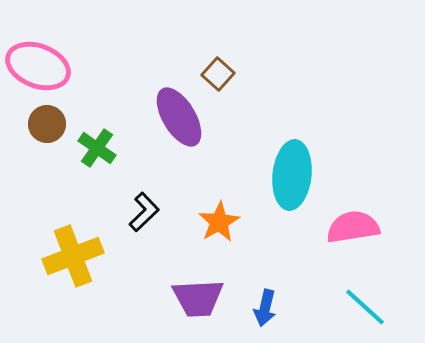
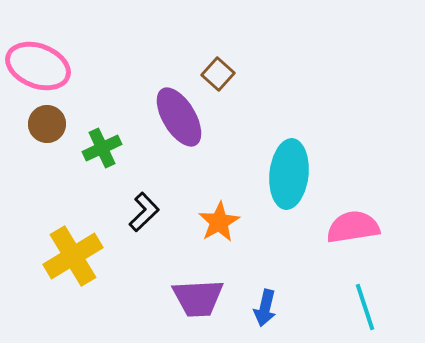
green cross: moved 5 px right; rotated 30 degrees clockwise
cyan ellipse: moved 3 px left, 1 px up
yellow cross: rotated 10 degrees counterclockwise
cyan line: rotated 30 degrees clockwise
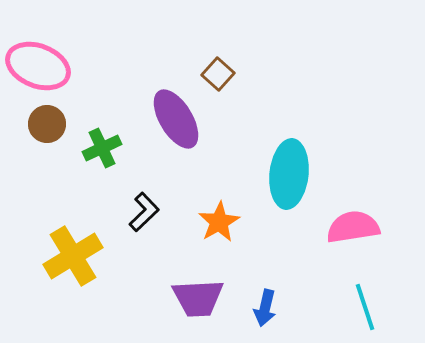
purple ellipse: moved 3 px left, 2 px down
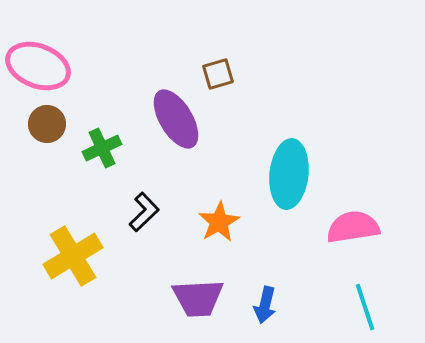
brown square: rotated 32 degrees clockwise
blue arrow: moved 3 px up
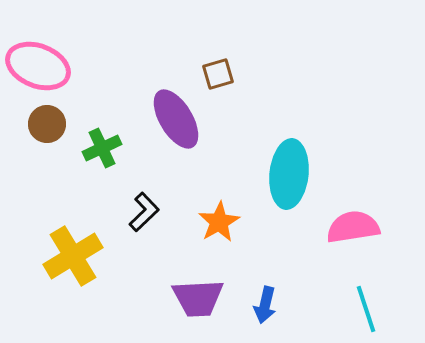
cyan line: moved 1 px right, 2 px down
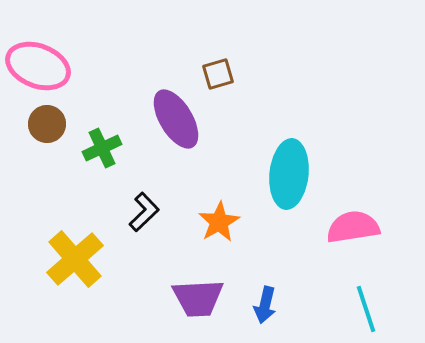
yellow cross: moved 2 px right, 3 px down; rotated 10 degrees counterclockwise
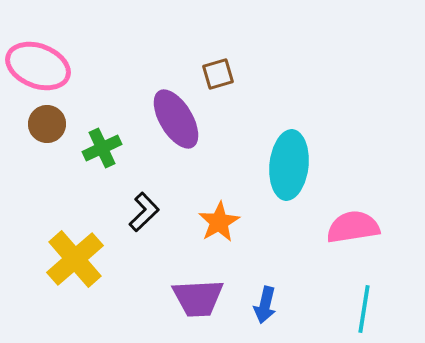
cyan ellipse: moved 9 px up
cyan line: moved 2 px left; rotated 27 degrees clockwise
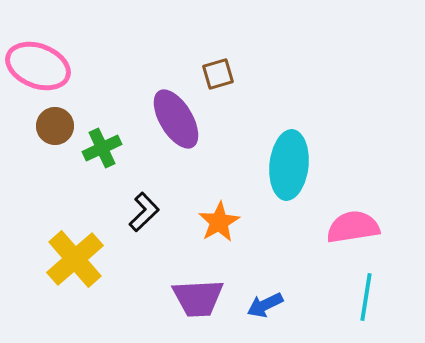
brown circle: moved 8 px right, 2 px down
blue arrow: rotated 51 degrees clockwise
cyan line: moved 2 px right, 12 px up
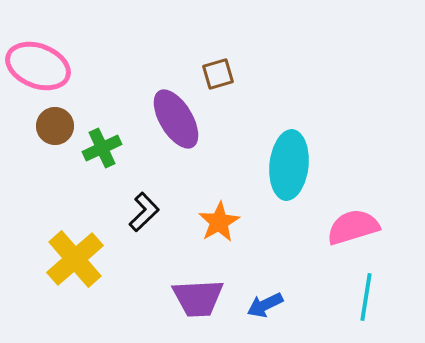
pink semicircle: rotated 8 degrees counterclockwise
